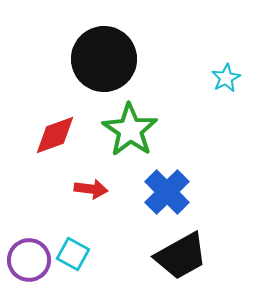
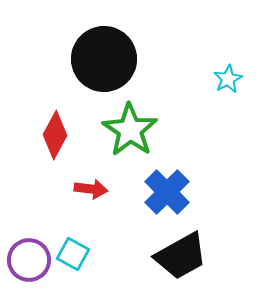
cyan star: moved 2 px right, 1 px down
red diamond: rotated 42 degrees counterclockwise
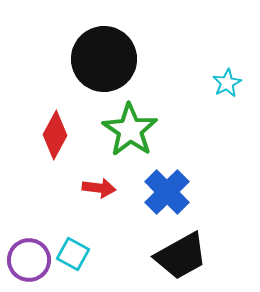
cyan star: moved 1 px left, 4 px down
red arrow: moved 8 px right, 1 px up
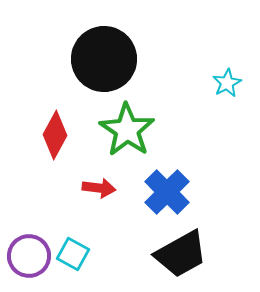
green star: moved 3 px left
black trapezoid: moved 2 px up
purple circle: moved 4 px up
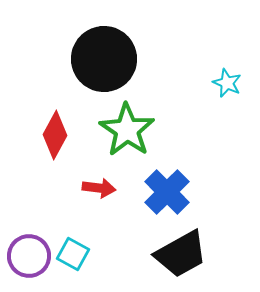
cyan star: rotated 20 degrees counterclockwise
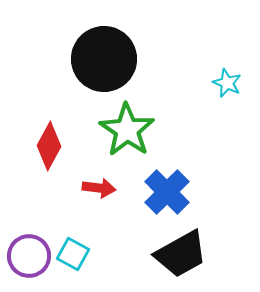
red diamond: moved 6 px left, 11 px down
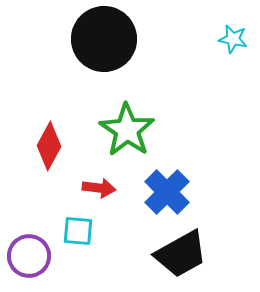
black circle: moved 20 px up
cyan star: moved 6 px right, 44 px up; rotated 12 degrees counterclockwise
cyan square: moved 5 px right, 23 px up; rotated 24 degrees counterclockwise
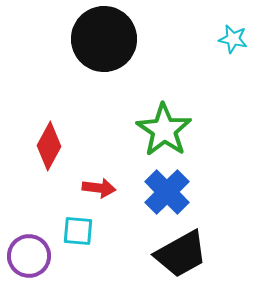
green star: moved 37 px right
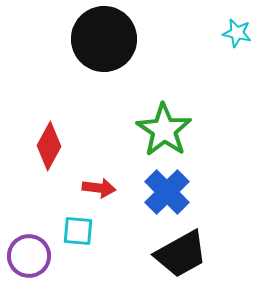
cyan star: moved 4 px right, 6 px up
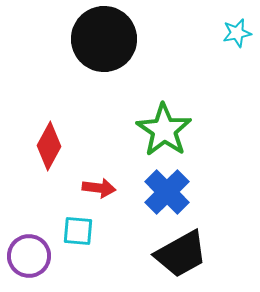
cyan star: rotated 24 degrees counterclockwise
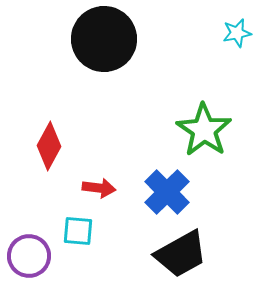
green star: moved 40 px right
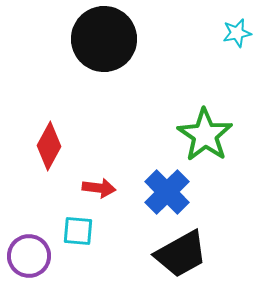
green star: moved 1 px right, 5 px down
